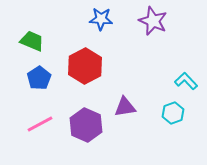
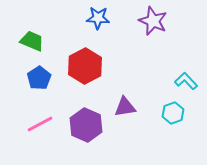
blue star: moved 3 px left, 1 px up
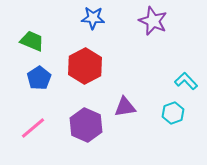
blue star: moved 5 px left
pink line: moved 7 px left, 4 px down; rotated 12 degrees counterclockwise
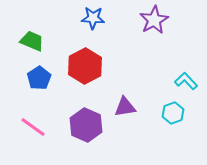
purple star: moved 1 px right, 1 px up; rotated 20 degrees clockwise
pink line: moved 1 px up; rotated 76 degrees clockwise
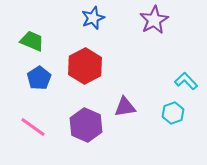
blue star: rotated 25 degrees counterclockwise
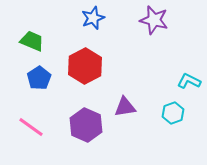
purple star: rotated 28 degrees counterclockwise
cyan L-shape: moved 3 px right; rotated 20 degrees counterclockwise
pink line: moved 2 px left
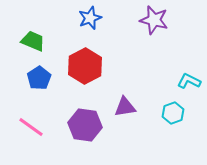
blue star: moved 3 px left
green trapezoid: moved 1 px right
purple hexagon: moved 1 px left; rotated 16 degrees counterclockwise
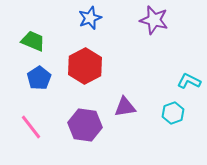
pink line: rotated 16 degrees clockwise
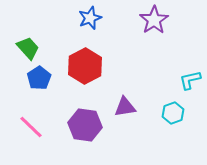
purple star: rotated 24 degrees clockwise
green trapezoid: moved 5 px left, 7 px down; rotated 25 degrees clockwise
cyan L-shape: moved 1 px right, 1 px up; rotated 40 degrees counterclockwise
pink line: rotated 8 degrees counterclockwise
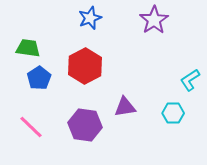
green trapezoid: rotated 40 degrees counterclockwise
cyan L-shape: rotated 20 degrees counterclockwise
cyan hexagon: rotated 20 degrees clockwise
